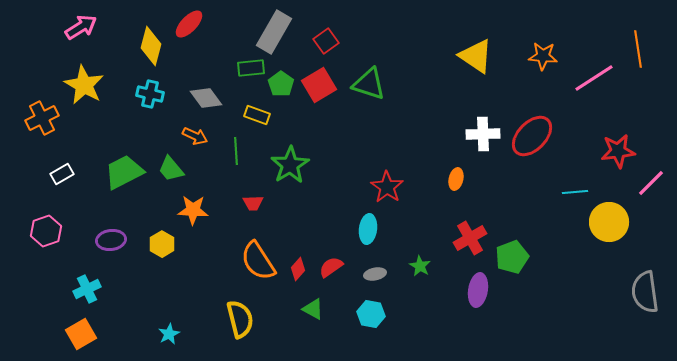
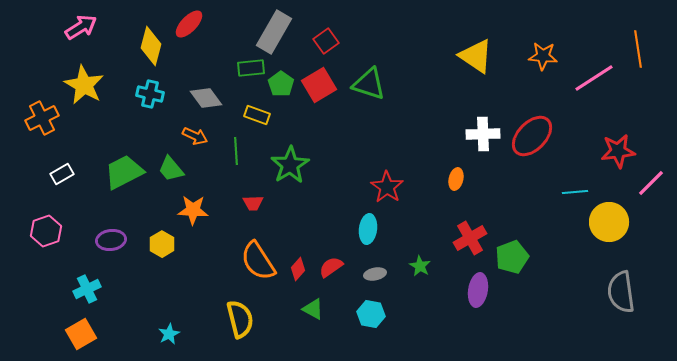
gray semicircle at (645, 292): moved 24 px left
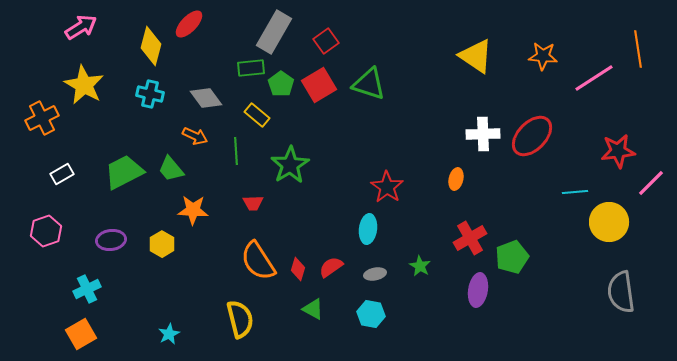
yellow rectangle at (257, 115): rotated 20 degrees clockwise
red diamond at (298, 269): rotated 25 degrees counterclockwise
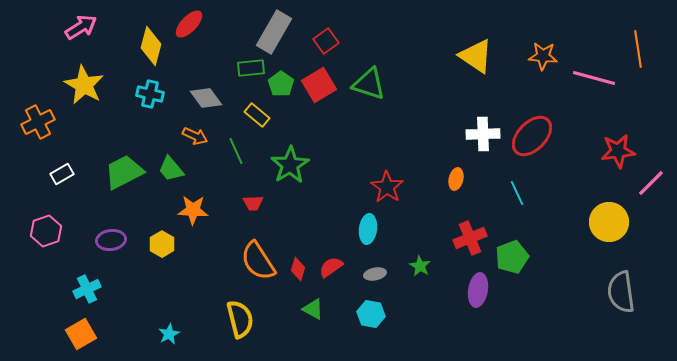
pink line at (594, 78): rotated 48 degrees clockwise
orange cross at (42, 118): moved 4 px left, 4 px down
green line at (236, 151): rotated 20 degrees counterclockwise
cyan line at (575, 192): moved 58 px left, 1 px down; rotated 70 degrees clockwise
red cross at (470, 238): rotated 8 degrees clockwise
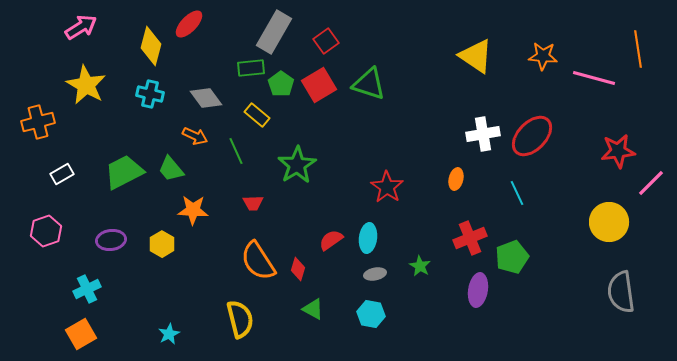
yellow star at (84, 85): moved 2 px right
orange cross at (38, 122): rotated 12 degrees clockwise
white cross at (483, 134): rotated 8 degrees counterclockwise
green star at (290, 165): moved 7 px right
cyan ellipse at (368, 229): moved 9 px down
red semicircle at (331, 267): moved 27 px up
